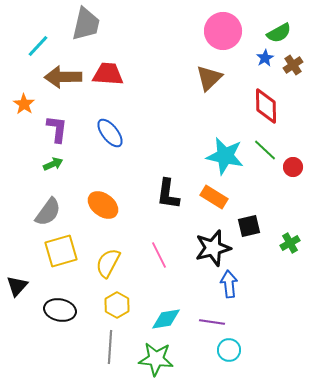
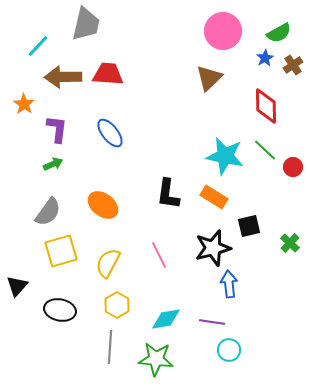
green cross: rotated 18 degrees counterclockwise
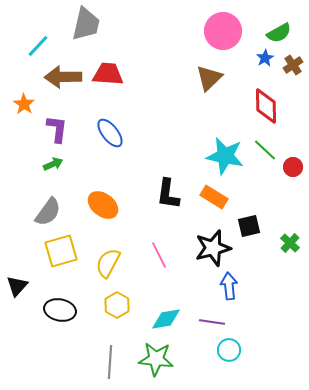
blue arrow: moved 2 px down
gray line: moved 15 px down
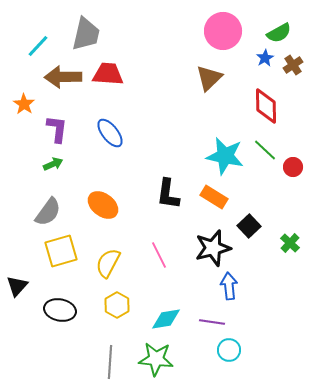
gray trapezoid: moved 10 px down
black square: rotated 30 degrees counterclockwise
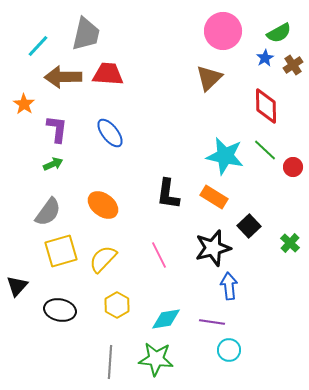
yellow semicircle: moved 5 px left, 4 px up; rotated 16 degrees clockwise
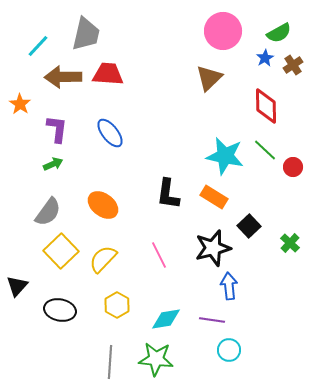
orange star: moved 4 px left
yellow square: rotated 28 degrees counterclockwise
purple line: moved 2 px up
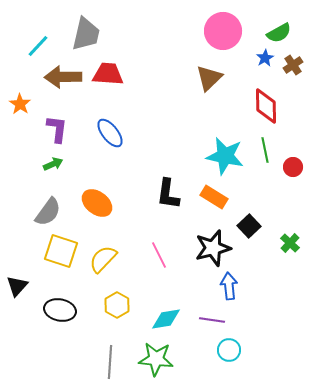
green line: rotated 35 degrees clockwise
orange ellipse: moved 6 px left, 2 px up
yellow square: rotated 28 degrees counterclockwise
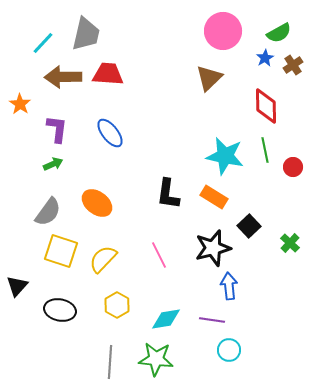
cyan line: moved 5 px right, 3 px up
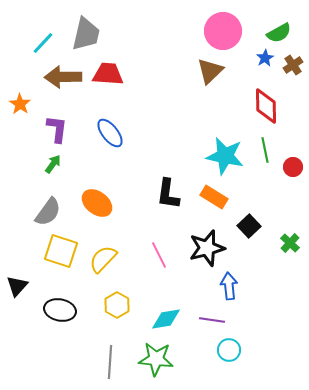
brown triangle: moved 1 px right, 7 px up
green arrow: rotated 30 degrees counterclockwise
black star: moved 6 px left
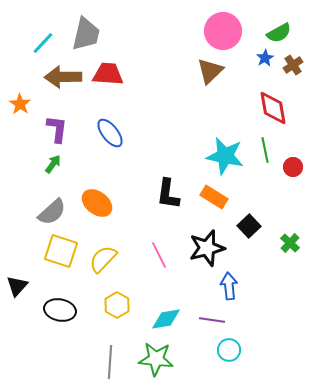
red diamond: moved 7 px right, 2 px down; rotated 9 degrees counterclockwise
gray semicircle: moved 4 px right; rotated 12 degrees clockwise
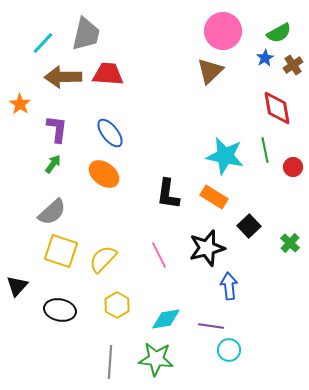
red diamond: moved 4 px right
orange ellipse: moved 7 px right, 29 px up
purple line: moved 1 px left, 6 px down
